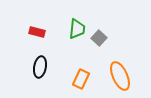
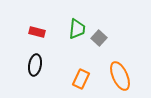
black ellipse: moved 5 px left, 2 px up
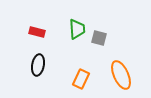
green trapezoid: rotated 10 degrees counterclockwise
gray square: rotated 28 degrees counterclockwise
black ellipse: moved 3 px right
orange ellipse: moved 1 px right, 1 px up
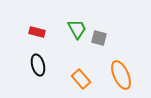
green trapezoid: rotated 25 degrees counterclockwise
black ellipse: rotated 25 degrees counterclockwise
orange rectangle: rotated 66 degrees counterclockwise
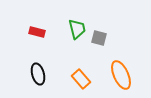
green trapezoid: rotated 15 degrees clockwise
black ellipse: moved 9 px down
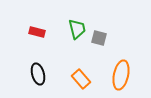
orange ellipse: rotated 36 degrees clockwise
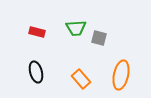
green trapezoid: moved 1 px left, 1 px up; rotated 100 degrees clockwise
black ellipse: moved 2 px left, 2 px up
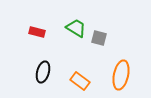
green trapezoid: rotated 145 degrees counterclockwise
black ellipse: moved 7 px right; rotated 30 degrees clockwise
orange rectangle: moved 1 px left, 2 px down; rotated 12 degrees counterclockwise
